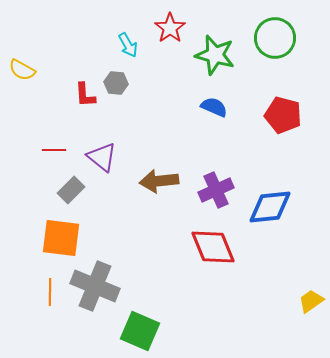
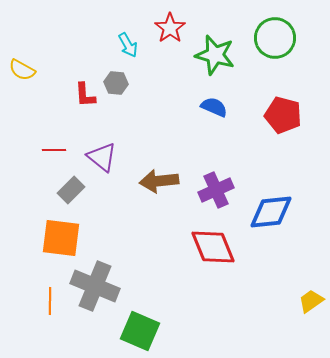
blue diamond: moved 1 px right, 5 px down
orange line: moved 9 px down
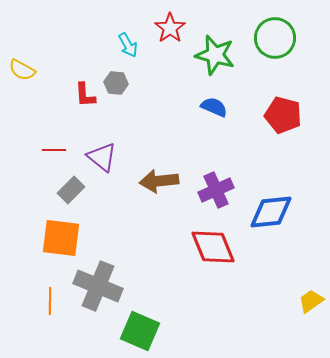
gray cross: moved 3 px right
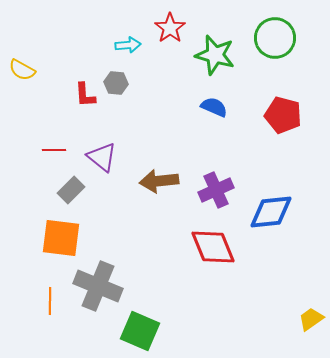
cyan arrow: rotated 65 degrees counterclockwise
yellow trapezoid: moved 18 px down
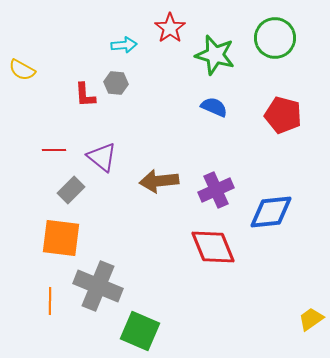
cyan arrow: moved 4 px left
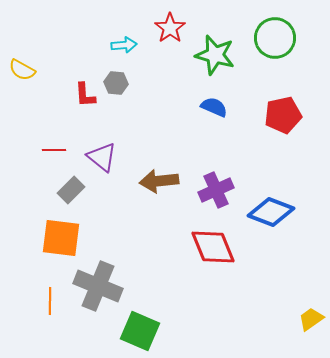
red pentagon: rotated 27 degrees counterclockwise
blue diamond: rotated 27 degrees clockwise
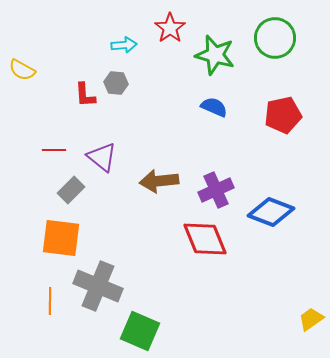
red diamond: moved 8 px left, 8 px up
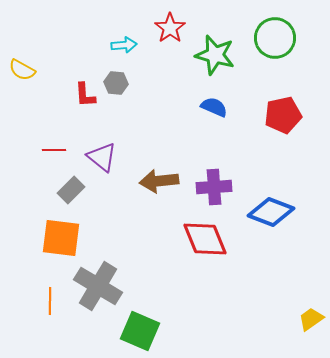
purple cross: moved 2 px left, 3 px up; rotated 20 degrees clockwise
gray cross: rotated 9 degrees clockwise
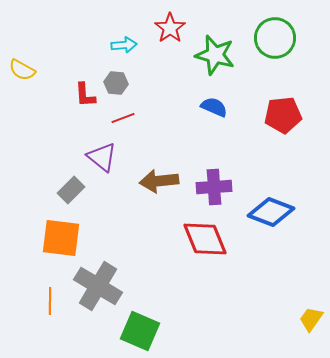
red pentagon: rotated 6 degrees clockwise
red line: moved 69 px right, 32 px up; rotated 20 degrees counterclockwise
yellow trapezoid: rotated 20 degrees counterclockwise
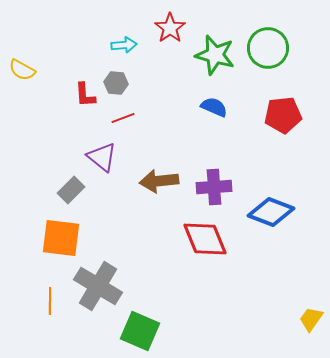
green circle: moved 7 px left, 10 px down
